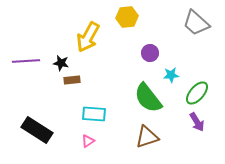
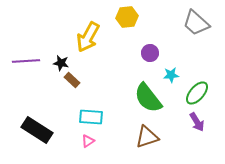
brown rectangle: rotated 49 degrees clockwise
cyan rectangle: moved 3 px left, 3 px down
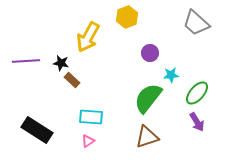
yellow hexagon: rotated 15 degrees counterclockwise
green semicircle: rotated 76 degrees clockwise
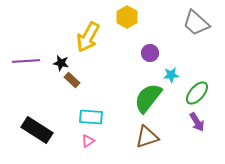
yellow hexagon: rotated 10 degrees counterclockwise
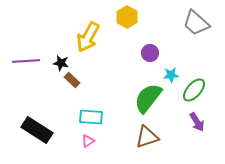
green ellipse: moved 3 px left, 3 px up
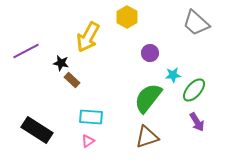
purple line: moved 10 px up; rotated 24 degrees counterclockwise
cyan star: moved 2 px right
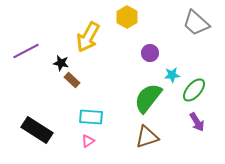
cyan star: moved 1 px left
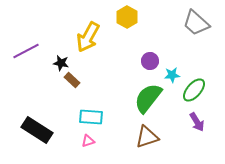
purple circle: moved 8 px down
pink triangle: rotated 16 degrees clockwise
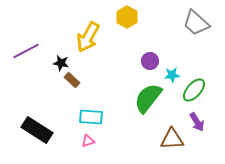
brown triangle: moved 25 px right, 2 px down; rotated 15 degrees clockwise
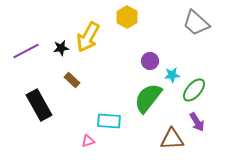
black star: moved 15 px up; rotated 21 degrees counterclockwise
cyan rectangle: moved 18 px right, 4 px down
black rectangle: moved 2 px right, 25 px up; rotated 28 degrees clockwise
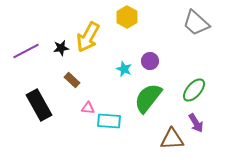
cyan star: moved 48 px left, 6 px up; rotated 28 degrees clockwise
purple arrow: moved 1 px left, 1 px down
pink triangle: moved 33 px up; rotated 24 degrees clockwise
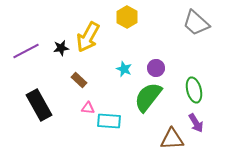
purple circle: moved 6 px right, 7 px down
brown rectangle: moved 7 px right
green ellipse: rotated 55 degrees counterclockwise
green semicircle: moved 1 px up
